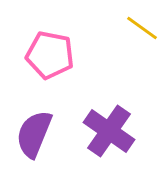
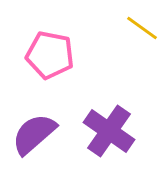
purple semicircle: rotated 27 degrees clockwise
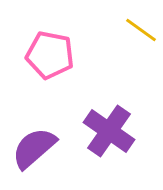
yellow line: moved 1 px left, 2 px down
purple semicircle: moved 14 px down
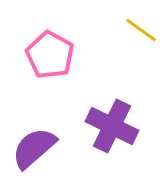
pink pentagon: rotated 18 degrees clockwise
purple cross: moved 3 px right, 5 px up; rotated 9 degrees counterclockwise
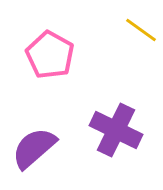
purple cross: moved 4 px right, 4 px down
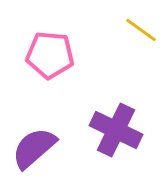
pink pentagon: rotated 24 degrees counterclockwise
